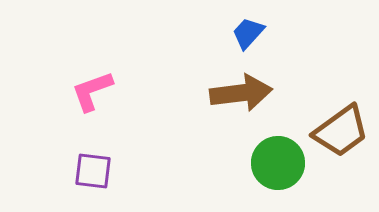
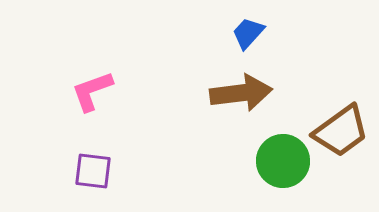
green circle: moved 5 px right, 2 px up
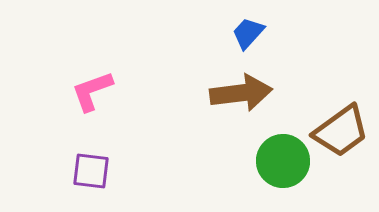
purple square: moved 2 px left
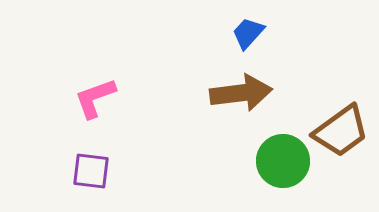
pink L-shape: moved 3 px right, 7 px down
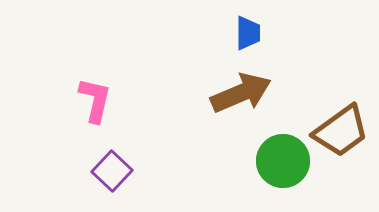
blue trapezoid: rotated 138 degrees clockwise
brown arrow: rotated 16 degrees counterclockwise
pink L-shape: moved 2 px down; rotated 123 degrees clockwise
purple square: moved 21 px right; rotated 36 degrees clockwise
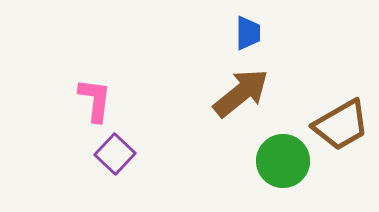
brown arrow: rotated 16 degrees counterclockwise
pink L-shape: rotated 6 degrees counterclockwise
brown trapezoid: moved 6 px up; rotated 6 degrees clockwise
purple square: moved 3 px right, 17 px up
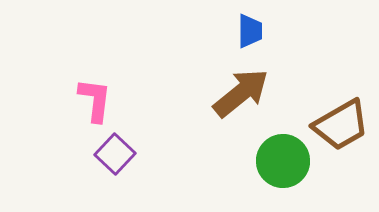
blue trapezoid: moved 2 px right, 2 px up
